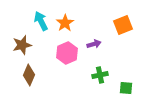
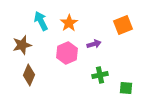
orange star: moved 4 px right
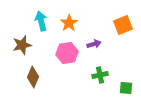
cyan arrow: rotated 12 degrees clockwise
pink hexagon: rotated 15 degrees clockwise
brown diamond: moved 4 px right, 2 px down
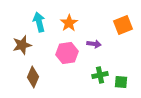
cyan arrow: moved 2 px left, 1 px down
purple arrow: rotated 24 degrees clockwise
green square: moved 5 px left, 6 px up
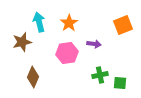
brown star: moved 3 px up
green square: moved 1 px left, 1 px down
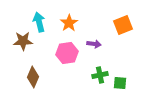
brown star: moved 1 px right, 1 px up; rotated 12 degrees clockwise
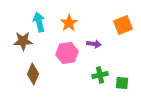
brown diamond: moved 3 px up
green square: moved 2 px right
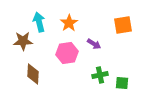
orange square: rotated 12 degrees clockwise
purple arrow: rotated 24 degrees clockwise
brown diamond: rotated 20 degrees counterclockwise
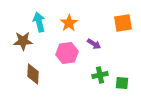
orange square: moved 2 px up
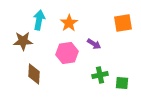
cyan arrow: moved 2 px up; rotated 24 degrees clockwise
brown diamond: moved 1 px right
